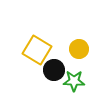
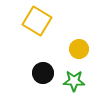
yellow square: moved 29 px up
black circle: moved 11 px left, 3 px down
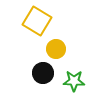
yellow circle: moved 23 px left
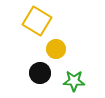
black circle: moved 3 px left
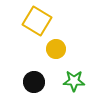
black circle: moved 6 px left, 9 px down
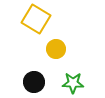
yellow square: moved 1 px left, 2 px up
green star: moved 1 px left, 2 px down
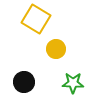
black circle: moved 10 px left
